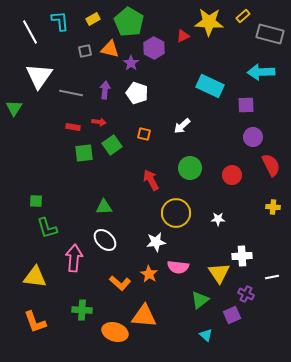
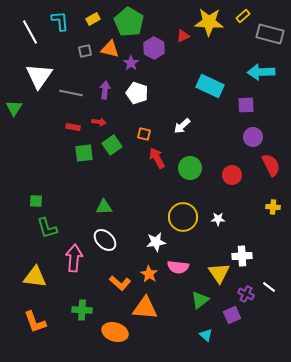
red arrow at (151, 180): moved 6 px right, 22 px up
yellow circle at (176, 213): moved 7 px right, 4 px down
white line at (272, 277): moved 3 px left, 10 px down; rotated 48 degrees clockwise
orange triangle at (144, 316): moved 1 px right, 8 px up
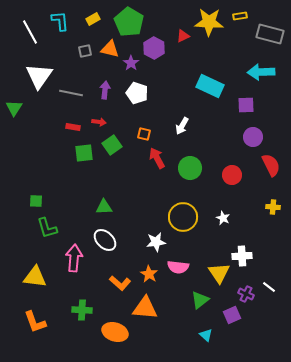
yellow rectangle at (243, 16): moved 3 px left; rotated 32 degrees clockwise
white arrow at (182, 126): rotated 18 degrees counterclockwise
white star at (218, 219): moved 5 px right, 1 px up; rotated 24 degrees clockwise
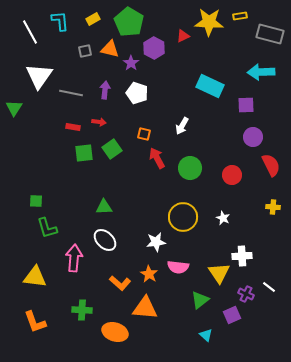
green square at (112, 145): moved 4 px down
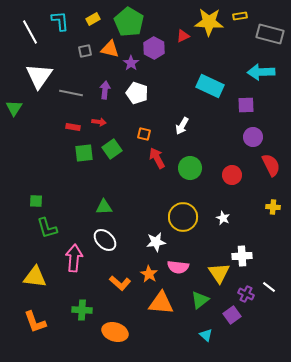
orange triangle at (145, 308): moved 16 px right, 5 px up
purple square at (232, 315): rotated 12 degrees counterclockwise
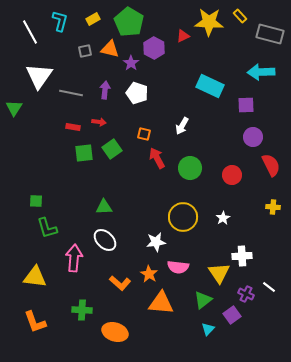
yellow rectangle at (240, 16): rotated 56 degrees clockwise
cyan L-shape at (60, 21): rotated 20 degrees clockwise
white star at (223, 218): rotated 16 degrees clockwise
green triangle at (200, 300): moved 3 px right
cyan triangle at (206, 335): moved 2 px right, 6 px up; rotated 32 degrees clockwise
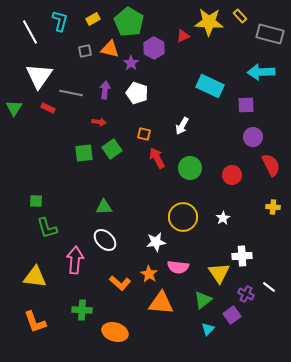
red rectangle at (73, 127): moved 25 px left, 19 px up; rotated 16 degrees clockwise
pink arrow at (74, 258): moved 1 px right, 2 px down
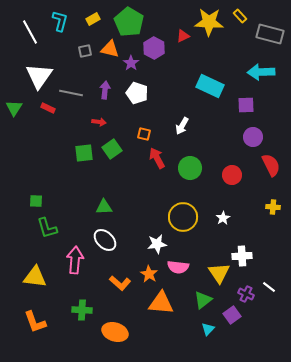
white star at (156, 242): moved 1 px right, 2 px down
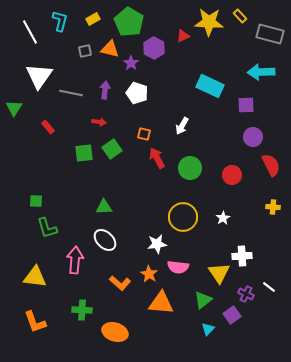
red rectangle at (48, 108): moved 19 px down; rotated 24 degrees clockwise
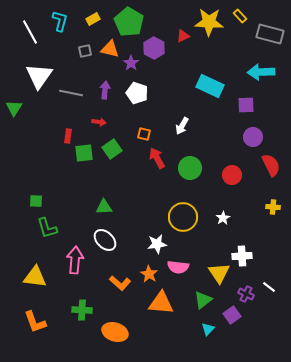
red rectangle at (48, 127): moved 20 px right, 9 px down; rotated 48 degrees clockwise
